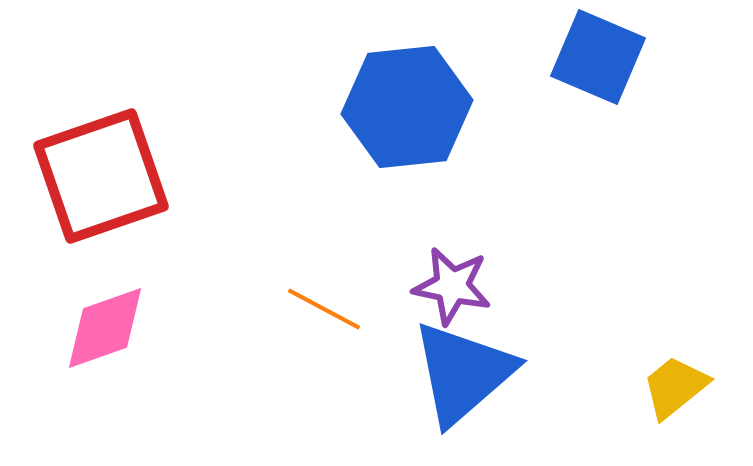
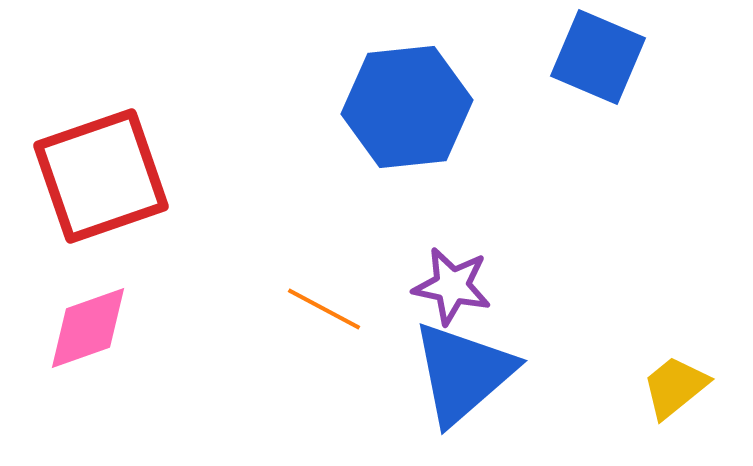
pink diamond: moved 17 px left
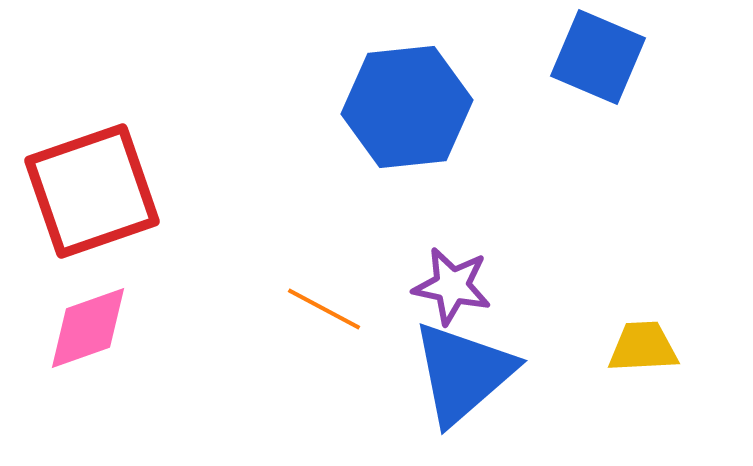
red square: moved 9 px left, 15 px down
yellow trapezoid: moved 32 px left, 40 px up; rotated 36 degrees clockwise
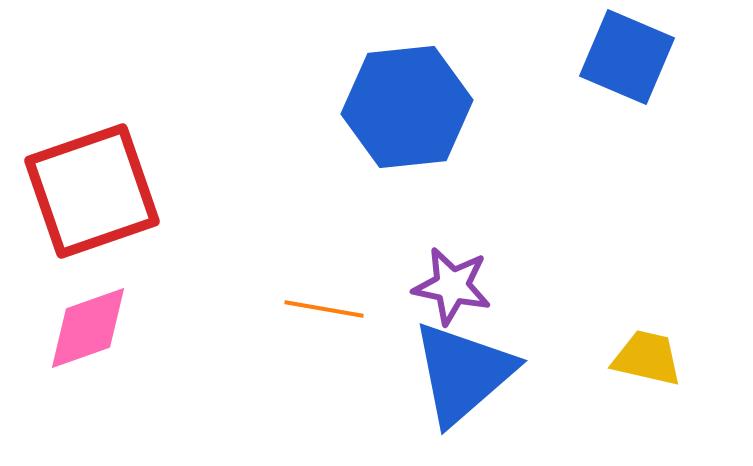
blue square: moved 29 px right
orange line: rotated 18 degrees counterclockwise
yellow trapezoid: moved 4 px right, 11 px down; rotated 16 degrees clockwise
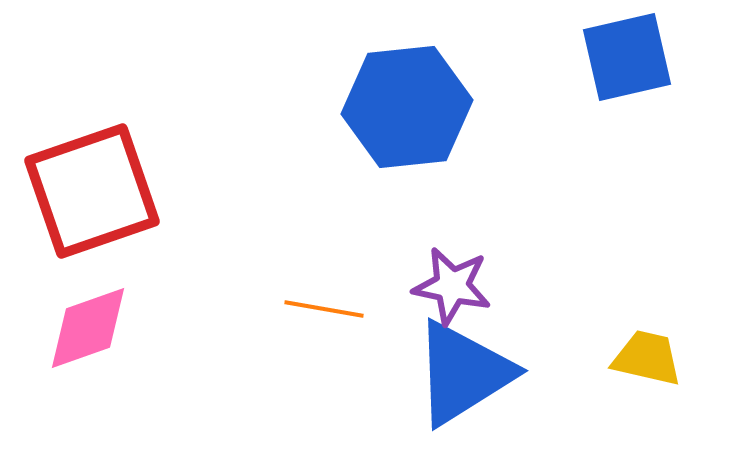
blue square: rotated 36 degrees counterclockwise
blue triangle: rotated 9 degrees clockwise
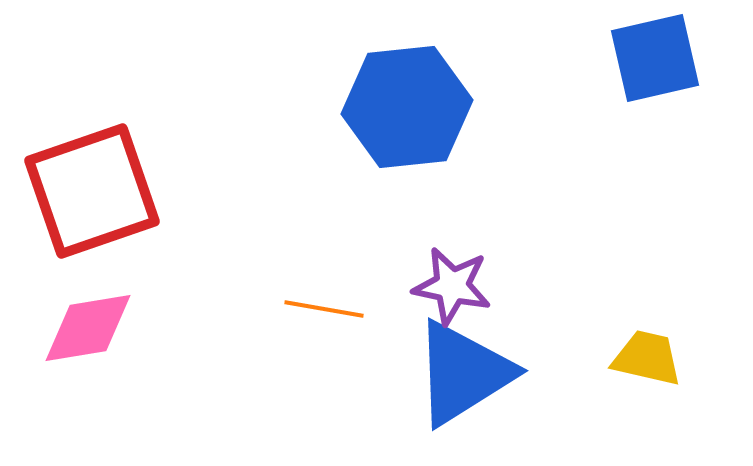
blue square: moved 28 px right, 1 px down
pink diamond: rotated 10 degrees clockwise
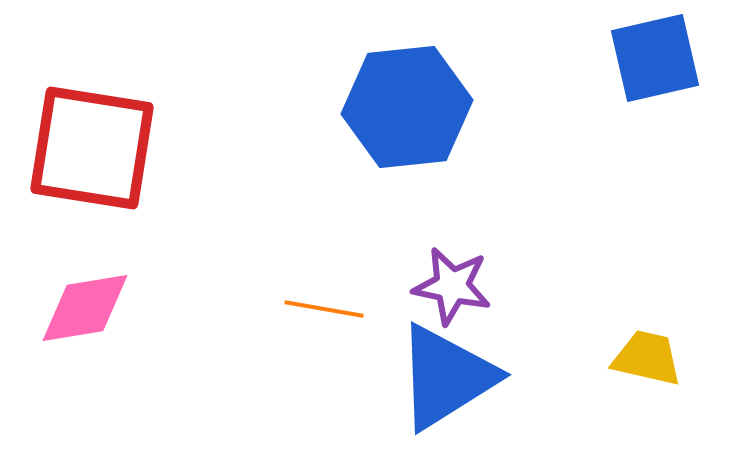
red square: moved 43 px up; rotated 28 degrees clockwise
pink diamond: moved 3 px left, 20 px up
blue triangle: moved 17 px left, 4 px down
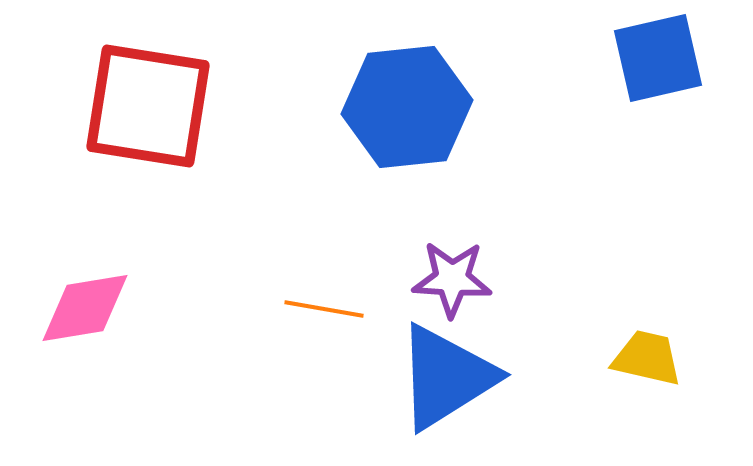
blue square: moved 3 px right
red square: moved 56 px right, 42 px up
purple star: moved 7 px up; rotated 8 degrees counterclockwise
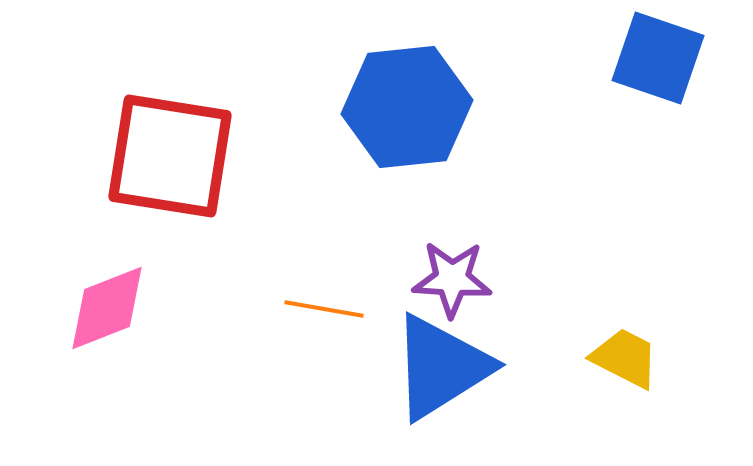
blue square: rotated 32 degrees clockwise
red square: moved 22 px right, 50 px down
pink diamond: moved 22 px right; rotated 12 degrees counterclockwise
yellow trapezoid: moved 22 px left; rotated 14 degrees clockwise
blue triangle: moved 5 px left, 10 px up
